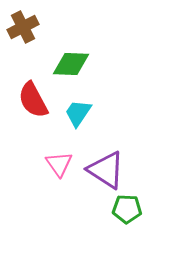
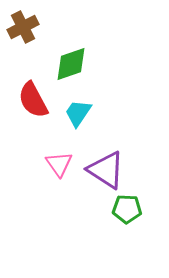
green diamond: rotated 21 degrees counterclockwise
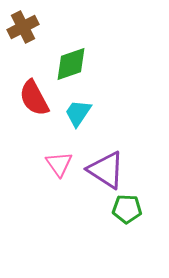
red semicircle: moved 1 px right, 2 px up
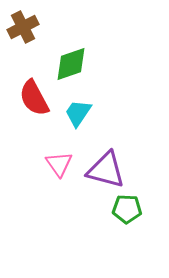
purple triangle: rotated 18 degrees counterclockwise
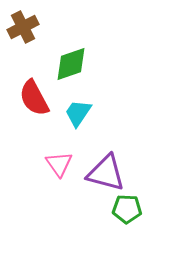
purple triangle: moved 3 px down
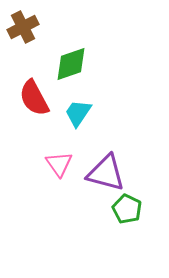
green pentagon: rotated 24 degrees clockwise
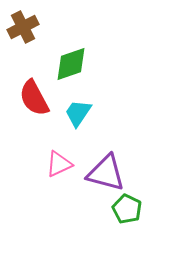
pink triangle: rotated 40 degrees clockwise
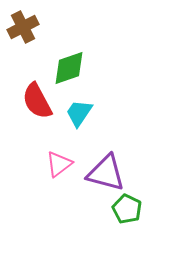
green diamond: moved 2 px left, 4 px down
red semicircle: moved 3 px right, 3 px down
cyan trapezoid: moved 1 px right
pink triangle: rotated 12 degrees counterclockwise
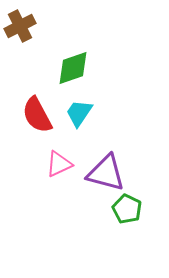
brown cross: moved 3 px left, 1 px up
green diamond: moved 4 px right
red semicircle: moved 14 px down
pink triangle: rotated 12 degrees clockwise
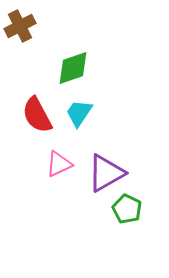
purple triangle: rotated 45 degrees counterclockwise
